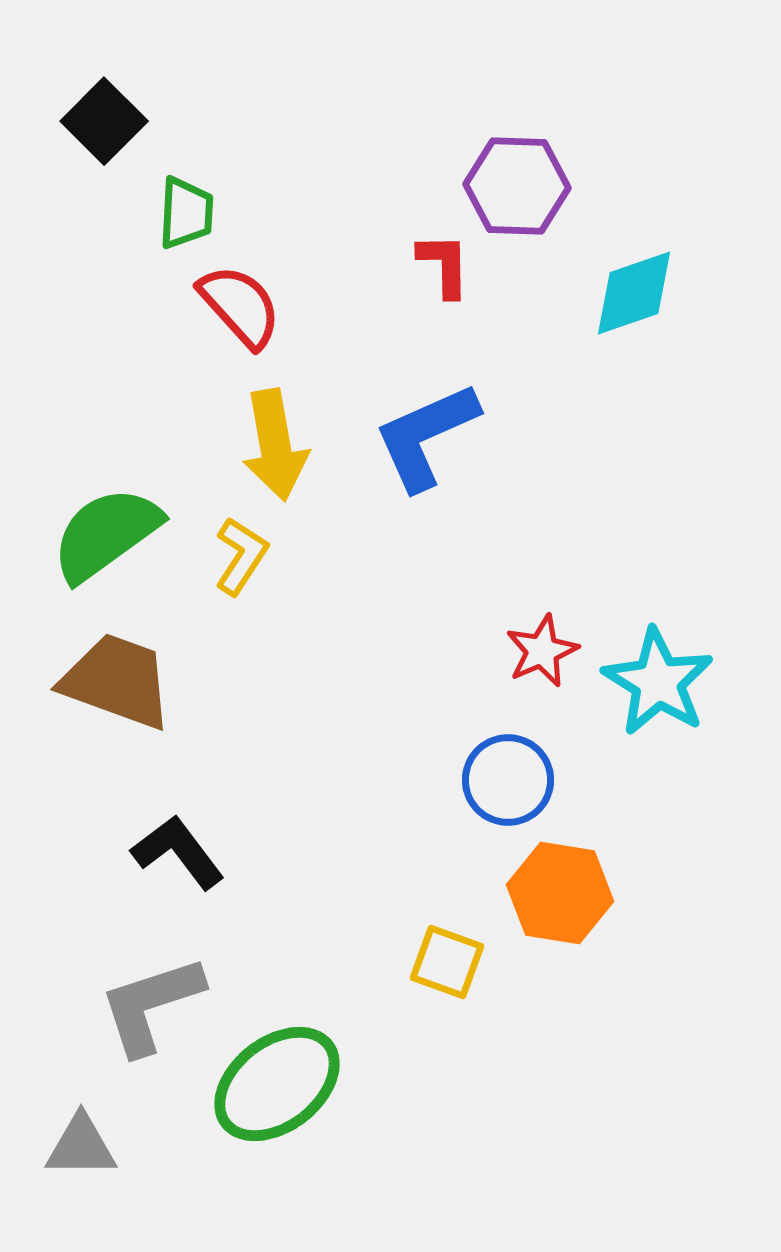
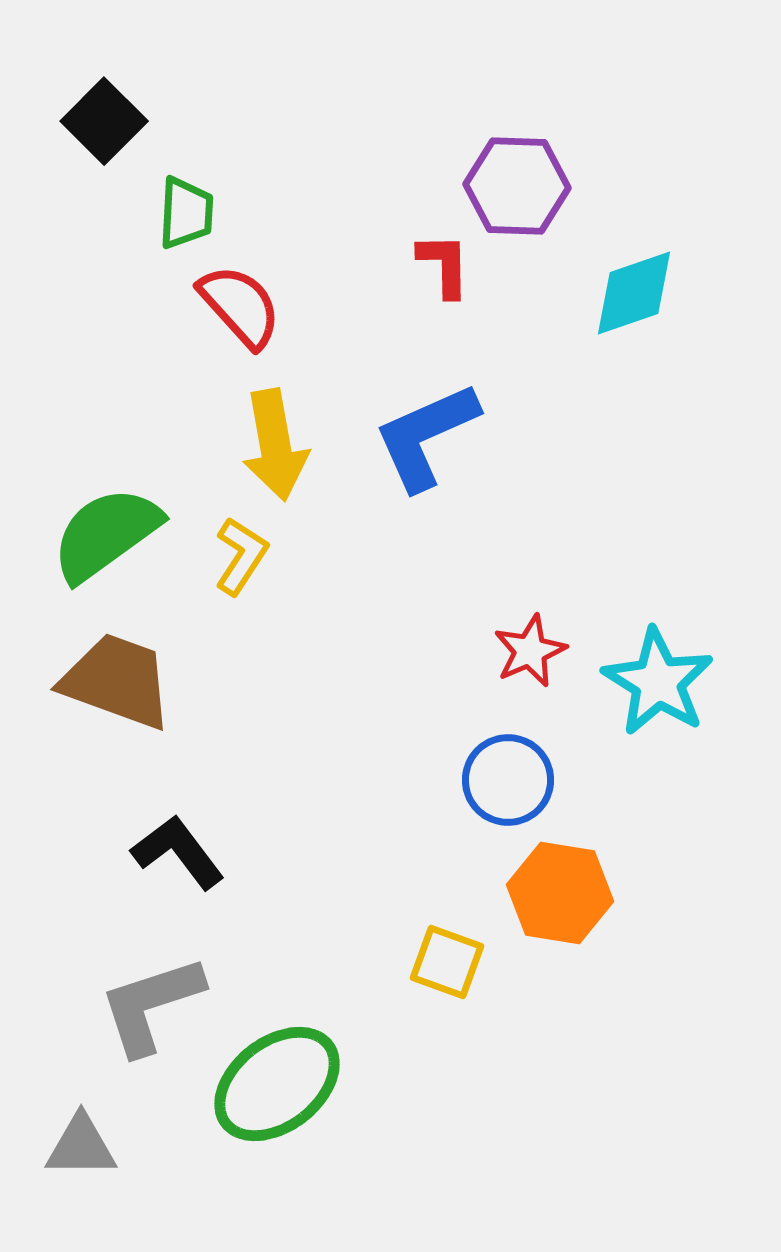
red star: moved 12 px left
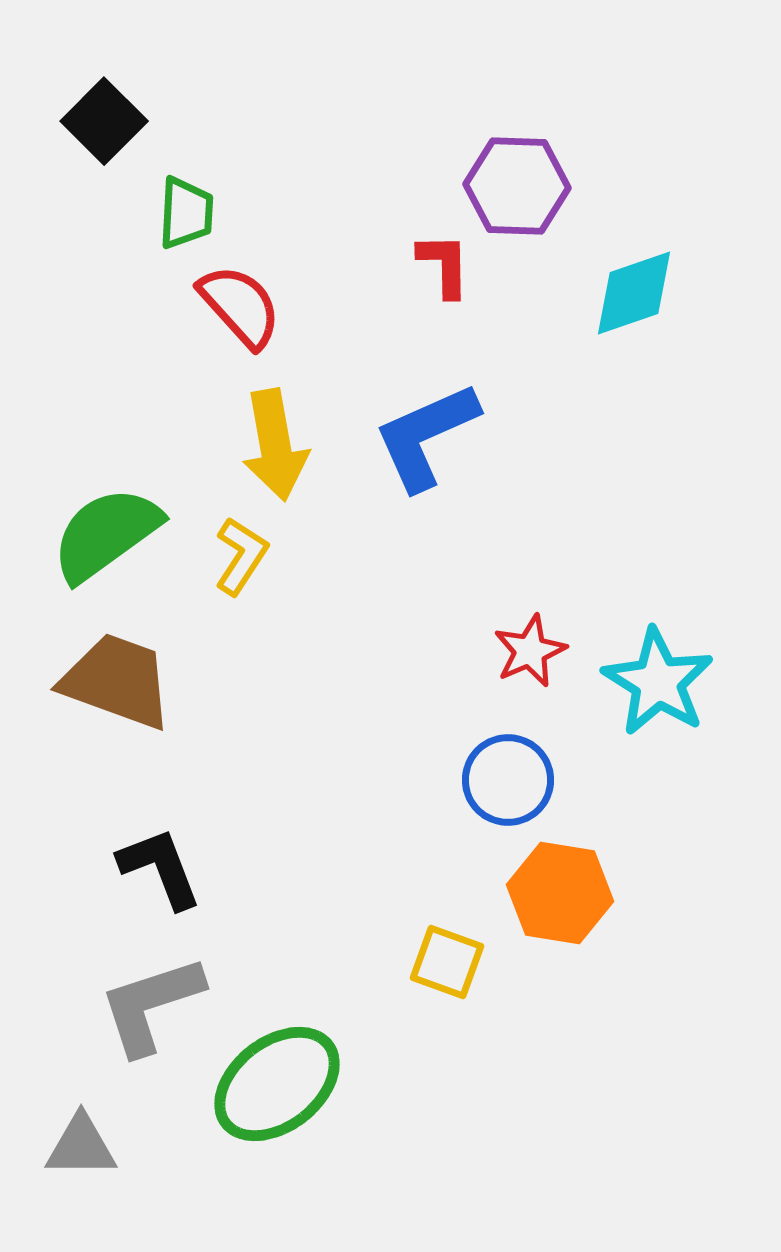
black L-shape: moved 18 px left, 16 px down; rotated 16 degrees clockwise
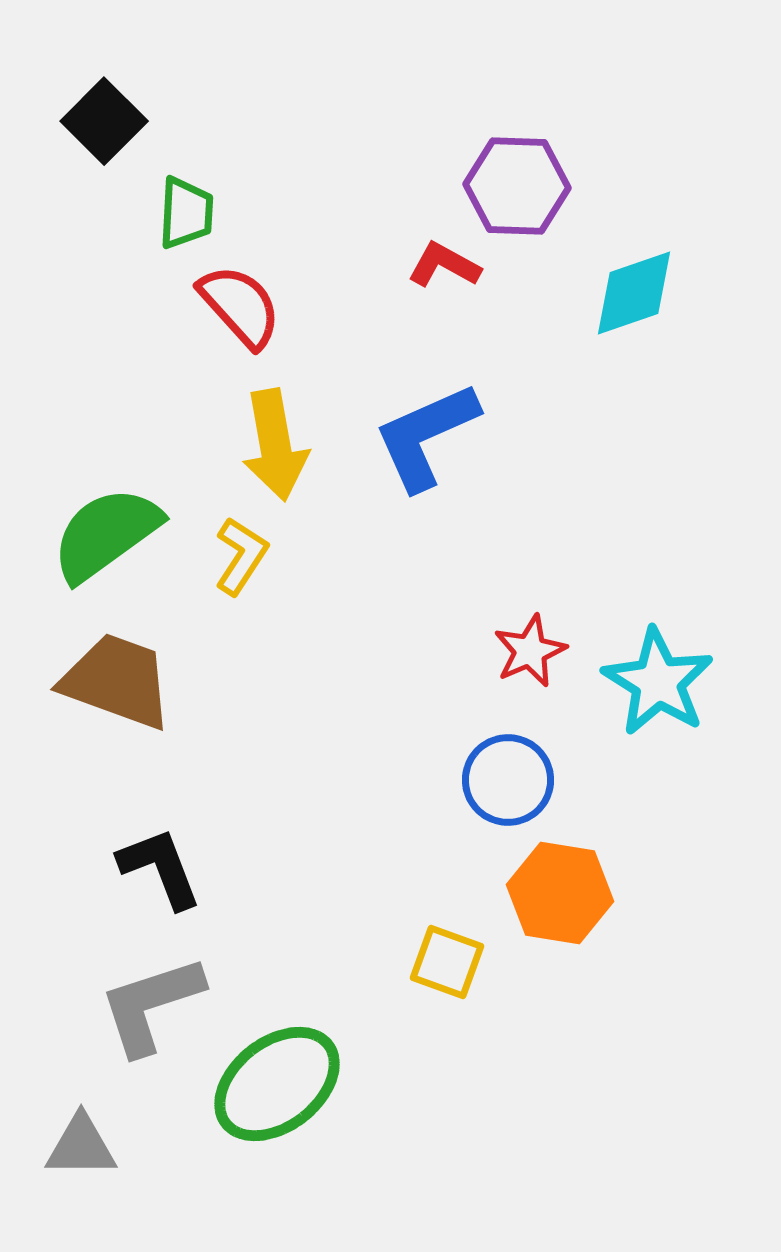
red L-shape: rotated 60 degrees counterclockwise
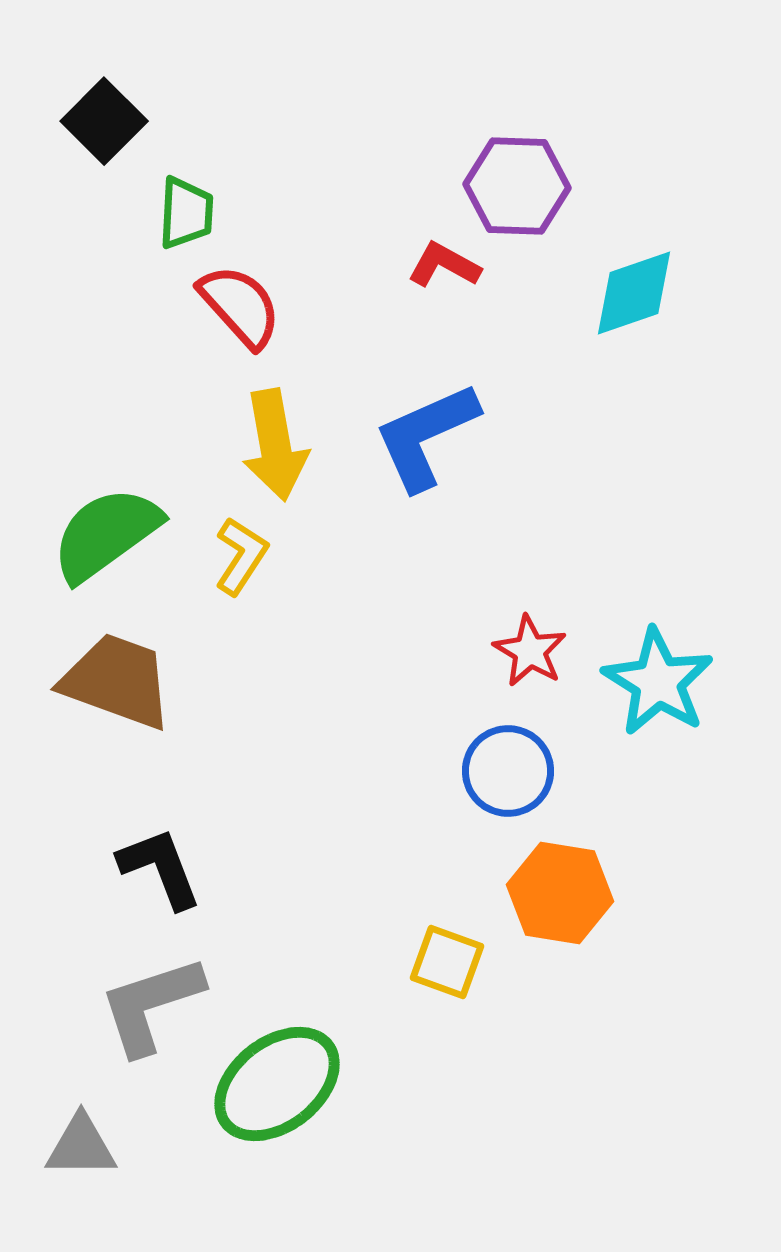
red star: rotated 18 degrees counterclockwise
blue circle: moved 9 px up
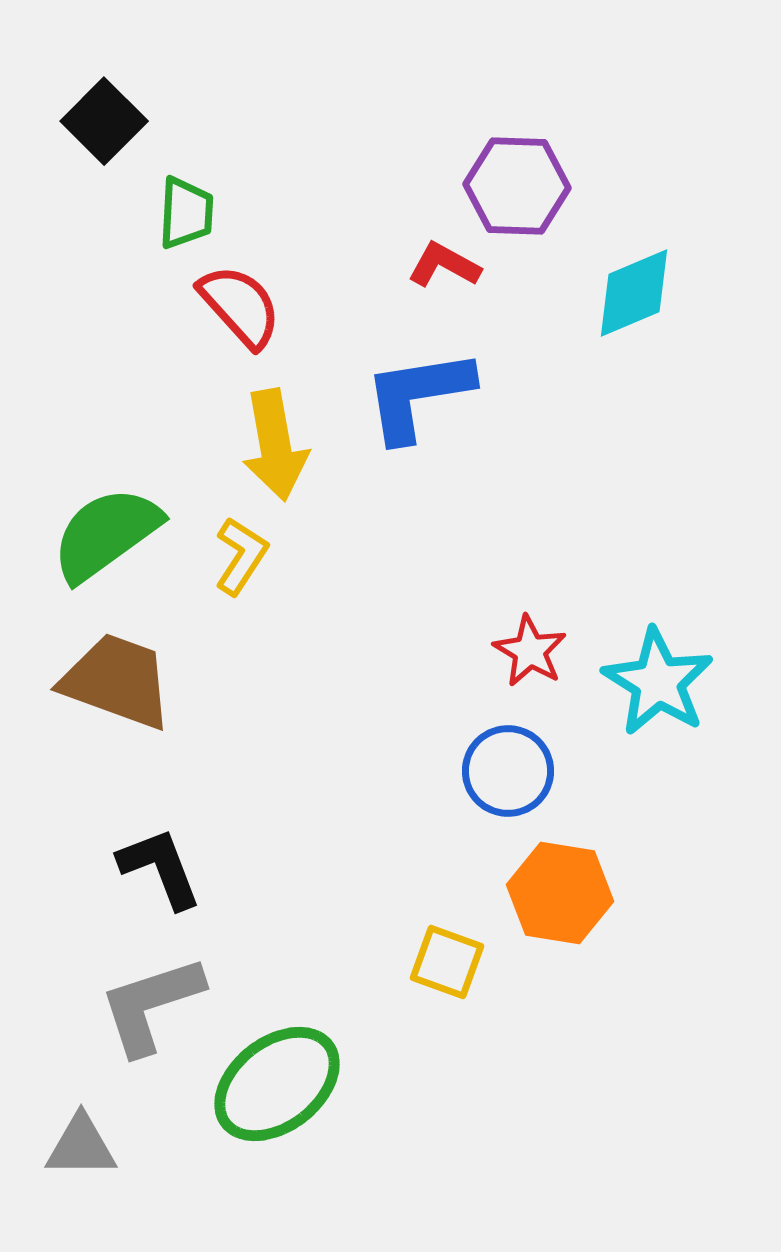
cyan diamond: rotated 4 degrees counterclockwise
blue L-shape: moved 8 px left, 41 px up; rotated 15 degrees clockwise
